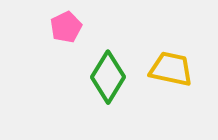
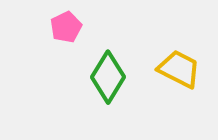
yellow trapezoid: moved 8 px right; rotated 15 degrees clockwise
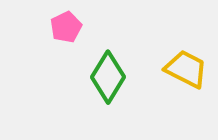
yellow trapezoid: moved 7 px right
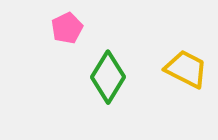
pink pentagon: moved 1 px right, 1 px down
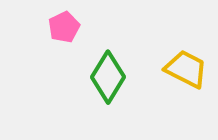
pink pentagon: moved 3 px left, 1 px up
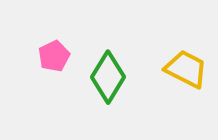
pink pentagon: moved 10 px left, 29 px down
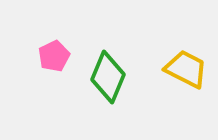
green diamond: rotated 9 degrees counterclockwise
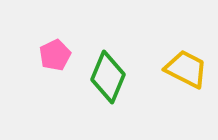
pink pentagon: moved 1 px right, 1 px up
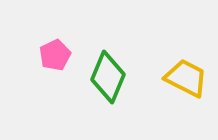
yellow trapezoid: moved 9 px down
